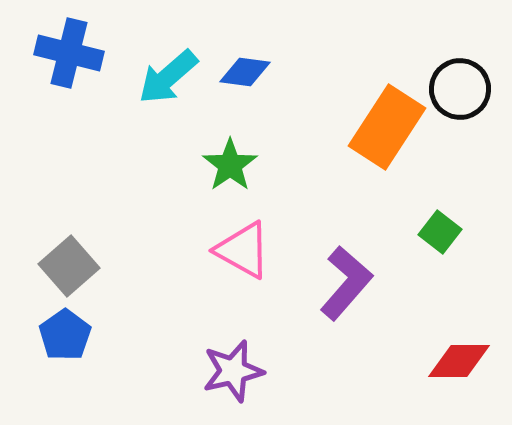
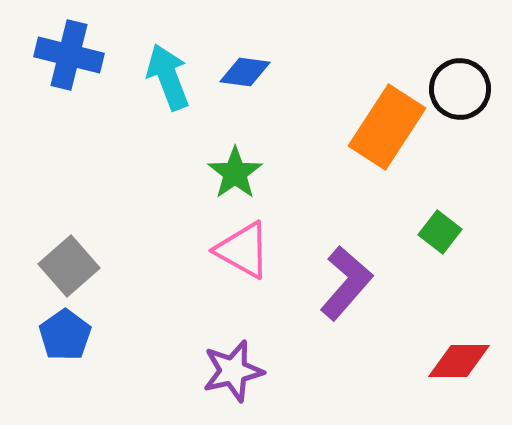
blue cross: moved 2 px down
cyan arrow: rotated 110 degrees clockwise
green star: moved 5 px right, 8 px down
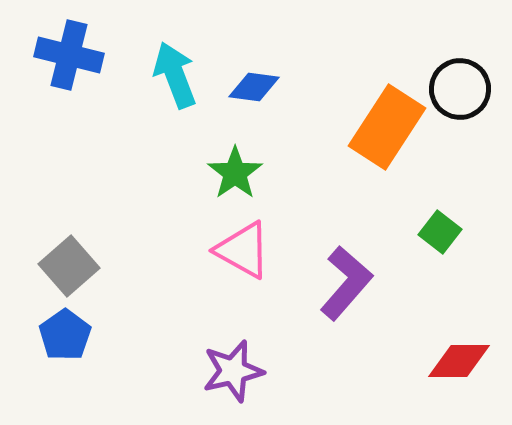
blue diamond: moved 9 px right, 15 px down
cyan arrow: moved 7 px right, 2 px up
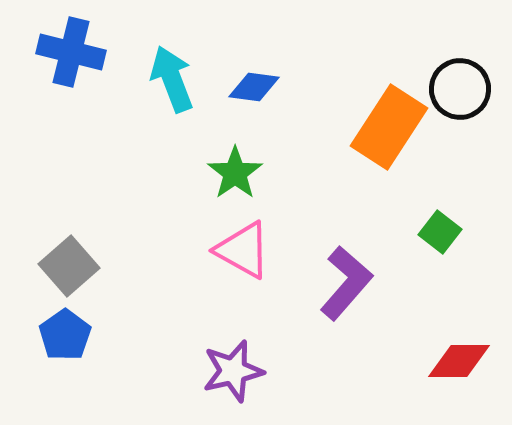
blue cross: moved 2 px right, 3 px up
cyan arrow: moved 3 px left, 4 px down
orange rectangle: moved 2 px right
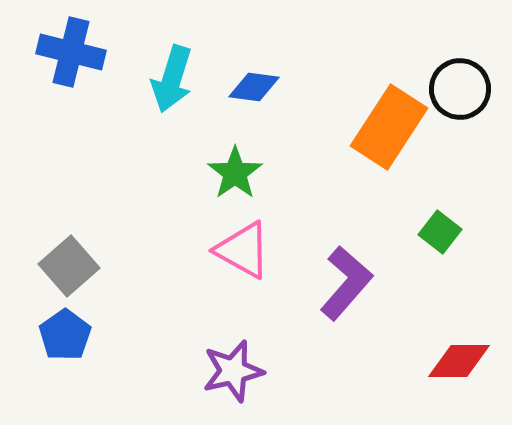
cyan arrow: rotated 142 degrees counterclockwise
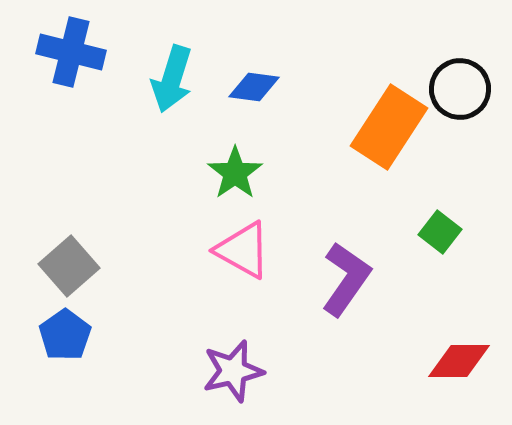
purple L-shape: moved 4 px up; rotated 6 degrees counterclockwise
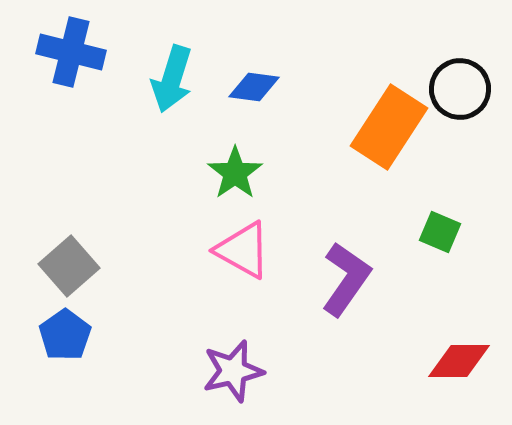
green square: rotated 15 degrees counterclockwise
